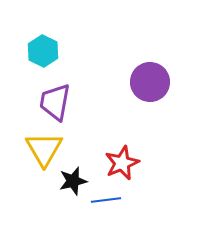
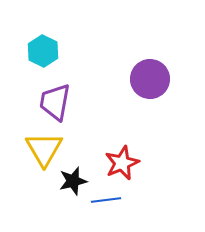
purple circle: moved 3 px up
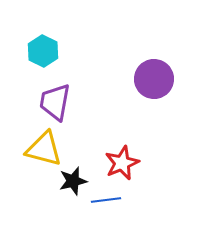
purple circle: moved 4 px right
yellow triangle: rotated 45 degrees counterclockwise
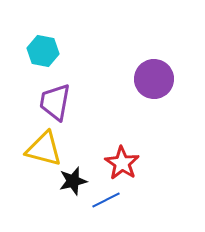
cyan hexagon: rotated 16 degrees counterclockwise
red star: rotated 16 degrees counterclockwise
blue line: rotated 20 degrees counterclockwise
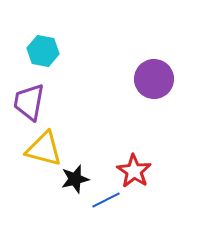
purple trapezoid: moved 26 px left
red star: moved 12 px right, 8 px down
black star: moved 2 px right, 2 px up
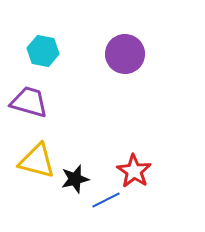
purple circle: moved 29 px left, 25 px up
purple trapezoid: rotated 96 degrees clockwise
yellow triangle: moved 7 px left, 12 px down
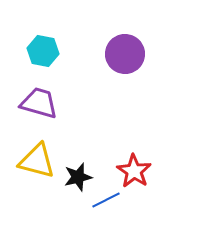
purple trapezoid: moved 10 px right, 1 px down
black star: moved 3 px right, 2 px up
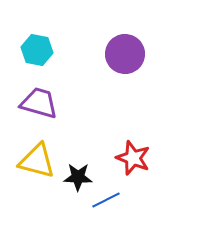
cyan hexagon: moved 6 px left, 1 px up
red star: moved 1 px left, 13 px up; rotated 12 degrees counterclockwise
black star: rotated 16 degrees clockwise
